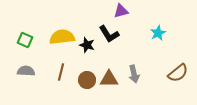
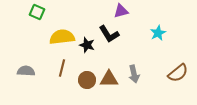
green square: moved 12 px right, 28 px up
brown line: moved 1 px right, 4 px up
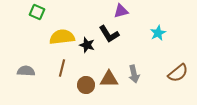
brown circle: moved 1 px left, 5 px down
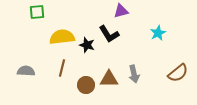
green square: rotated 28 degrees counterclockwise
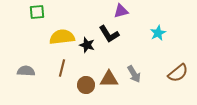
gray arrow: rotated 18 degrees counterclockwise
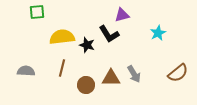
purple triangle: moved 1 px right, 4 px down
brown triangle: moved 2 px right, 1 px up
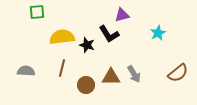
brown triangle: moved 1 px up
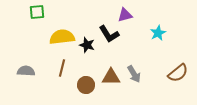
purple triangle: moved 3 px right
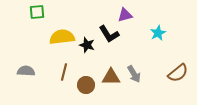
brown line: moved 2 px right, 4 px down
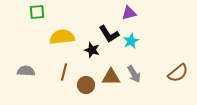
purple triangle: moved 4 px right, 2 px up
cyan star: moved 27 px left, 8 px down
black star: moved 5 px right, 5 px down
